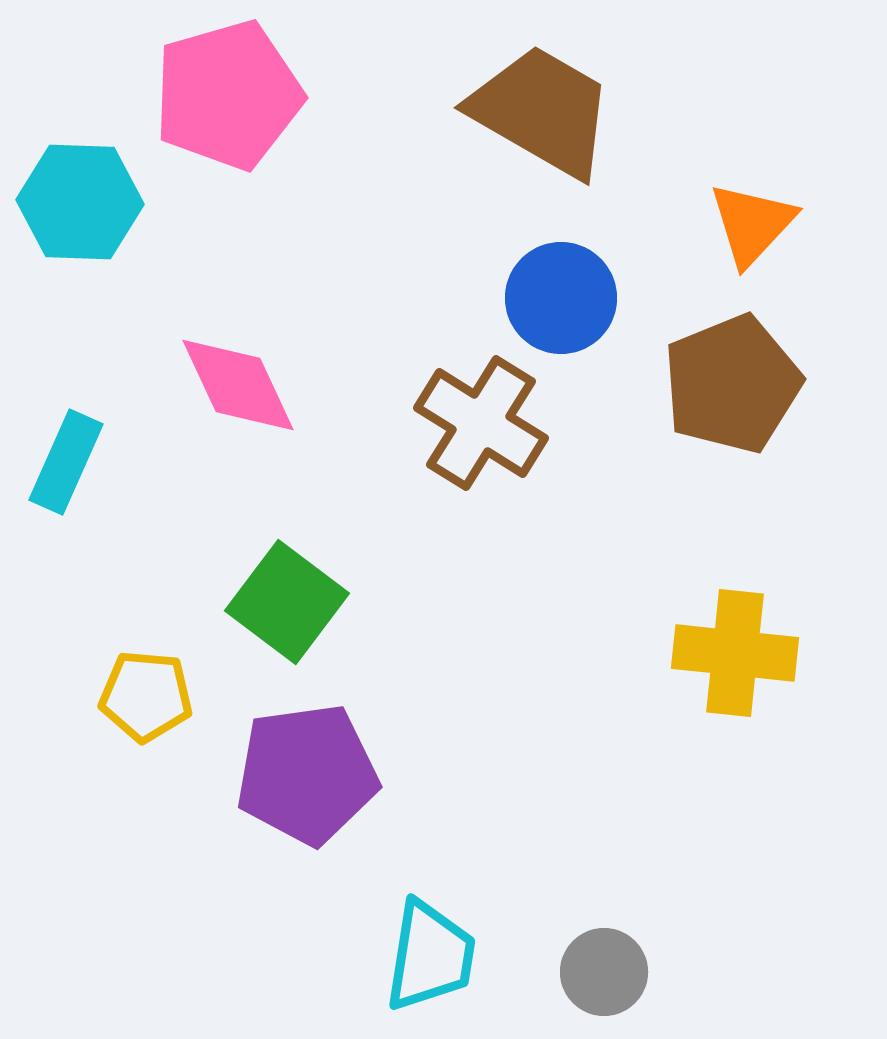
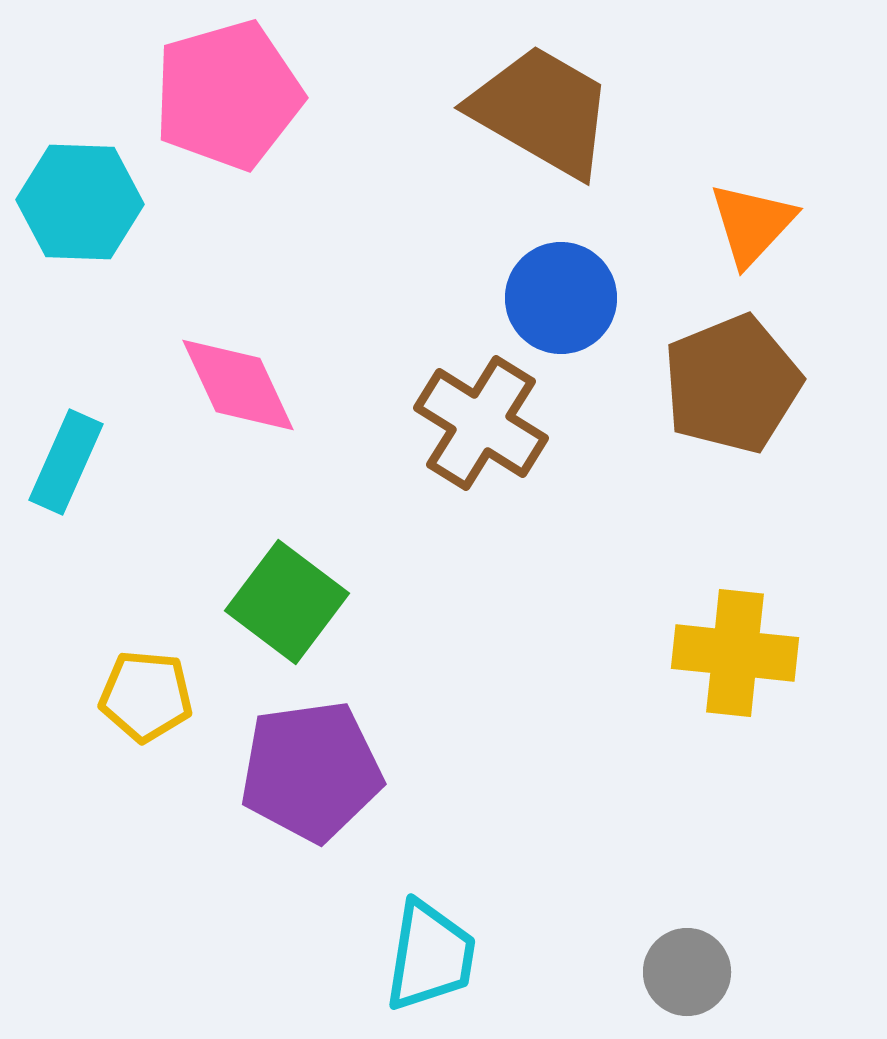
purple pentagon: moved 4 px right, 3 px up
gray circle: moved 83 px right
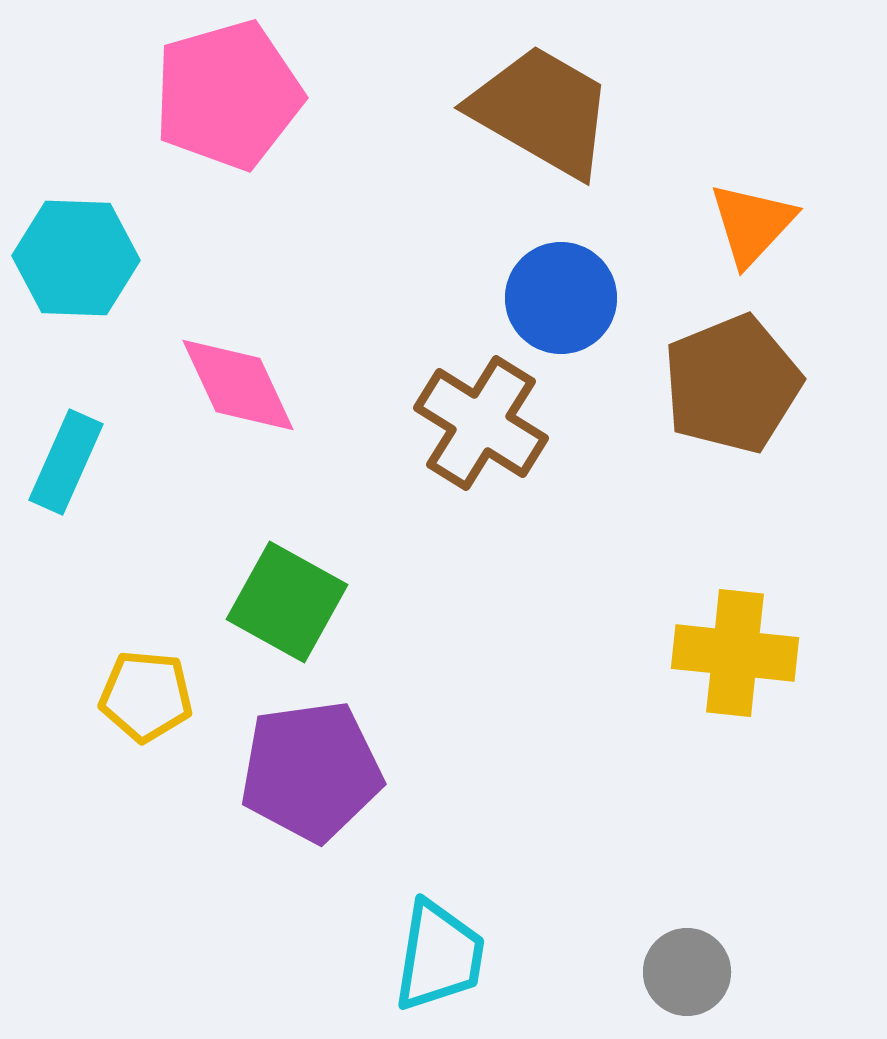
cyan hexagon: moved 4 px left, 56 px down
green square: rotated 8 degrees counterclockwise
cyan trapezoid: moved 9 px right
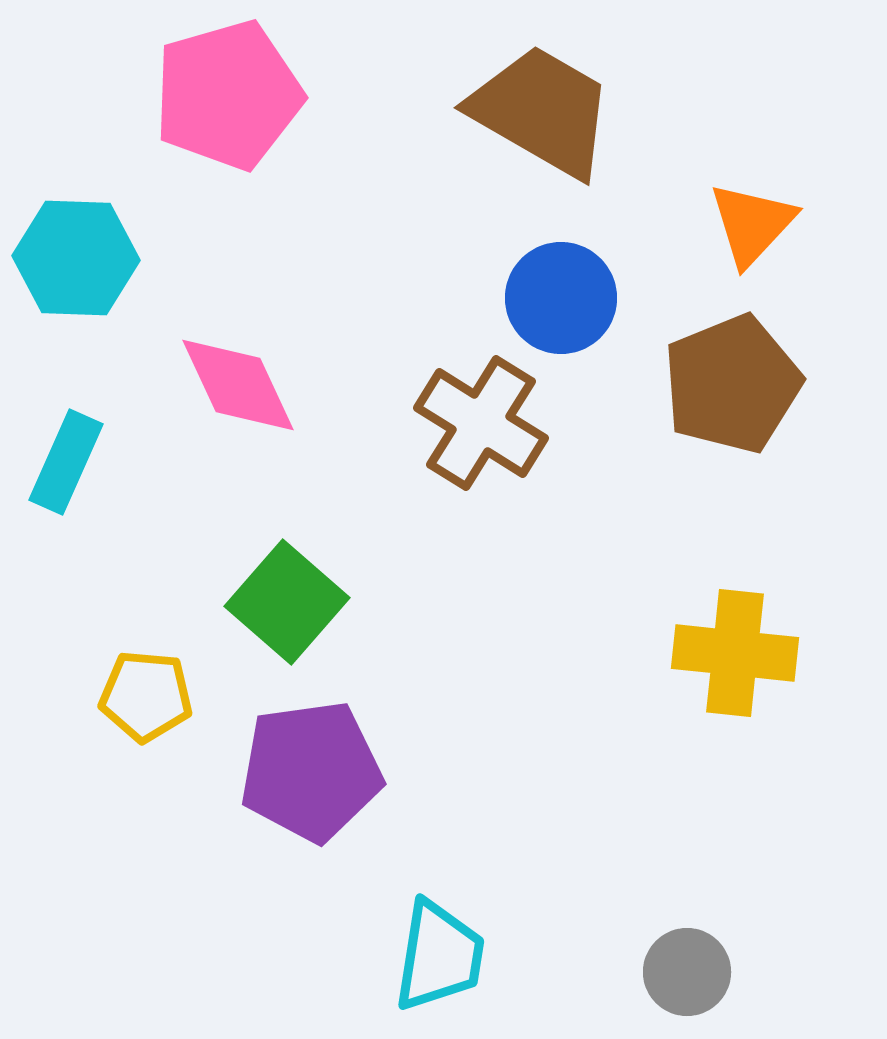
green square: rotated 12 degrees clockwise
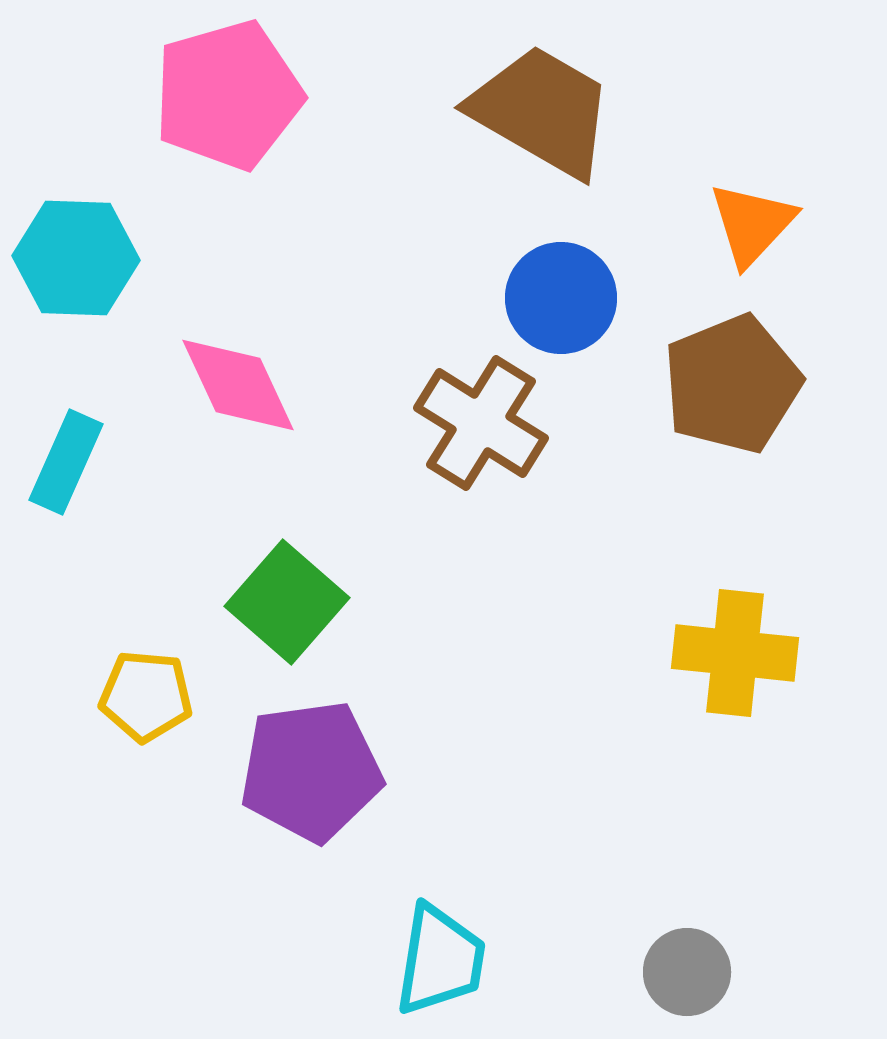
cyan trapezoid: moved 1 px right, 4 px down
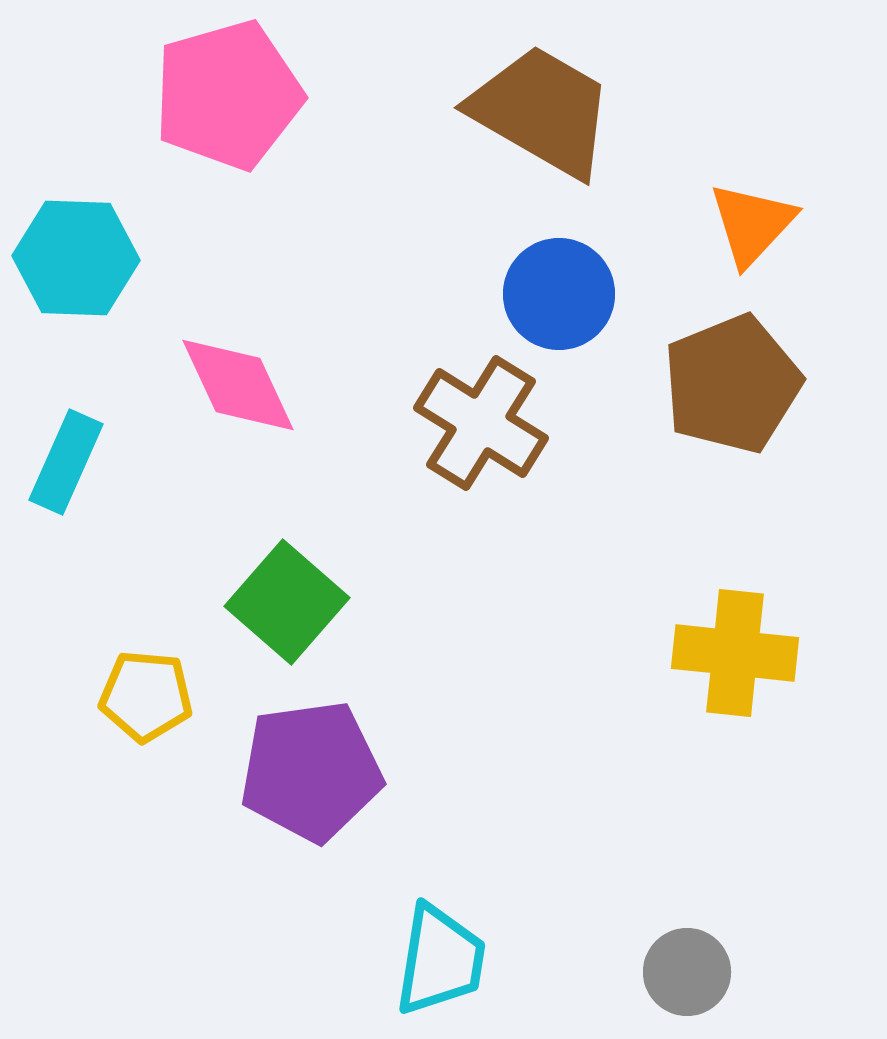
blue circle: moved 2 px left, 4 px up
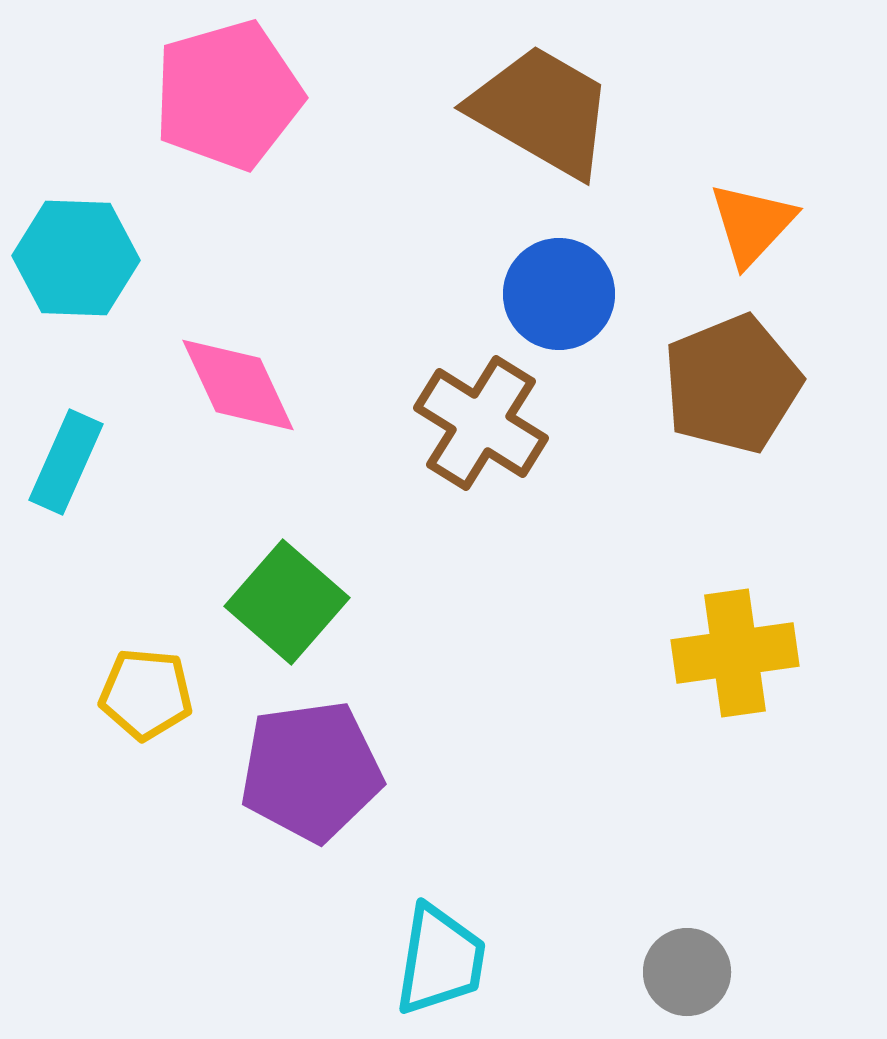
yellow cross: rotated 14 degrees counterclockwise
yellow pentagon: moved 2 px up
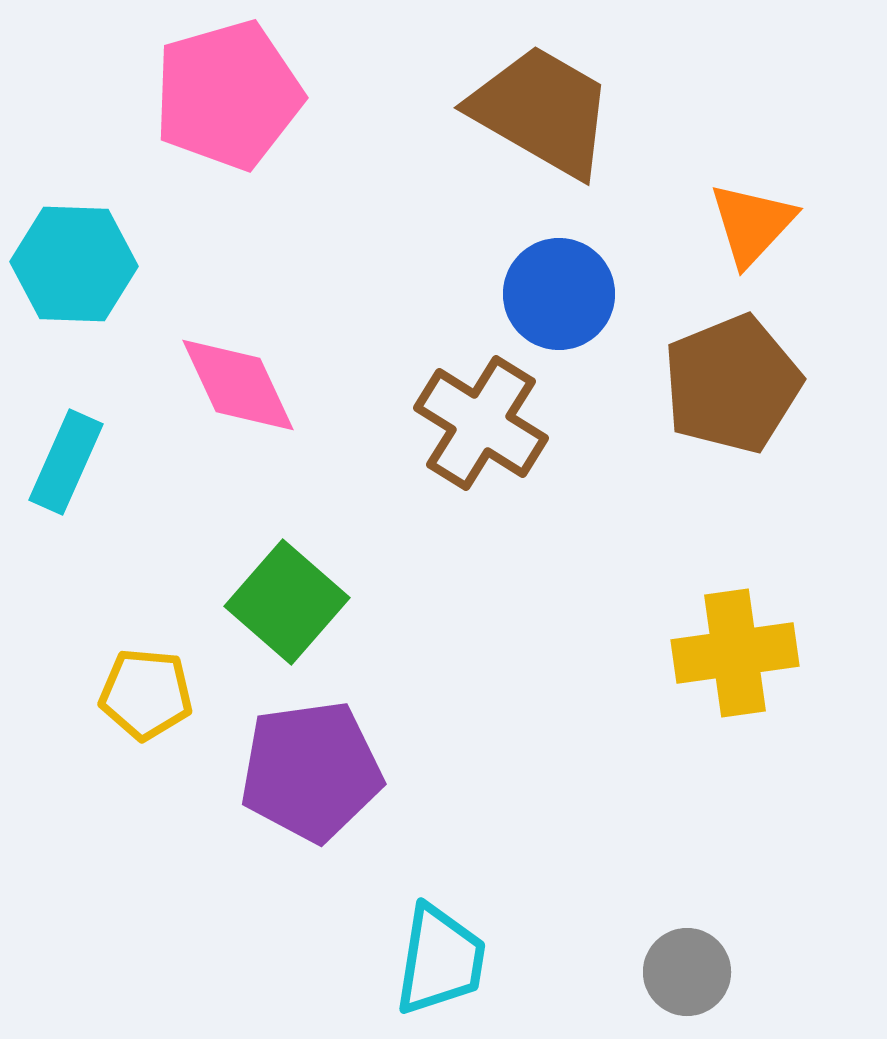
cyan hexagon: moved 2 px left, 6 px down
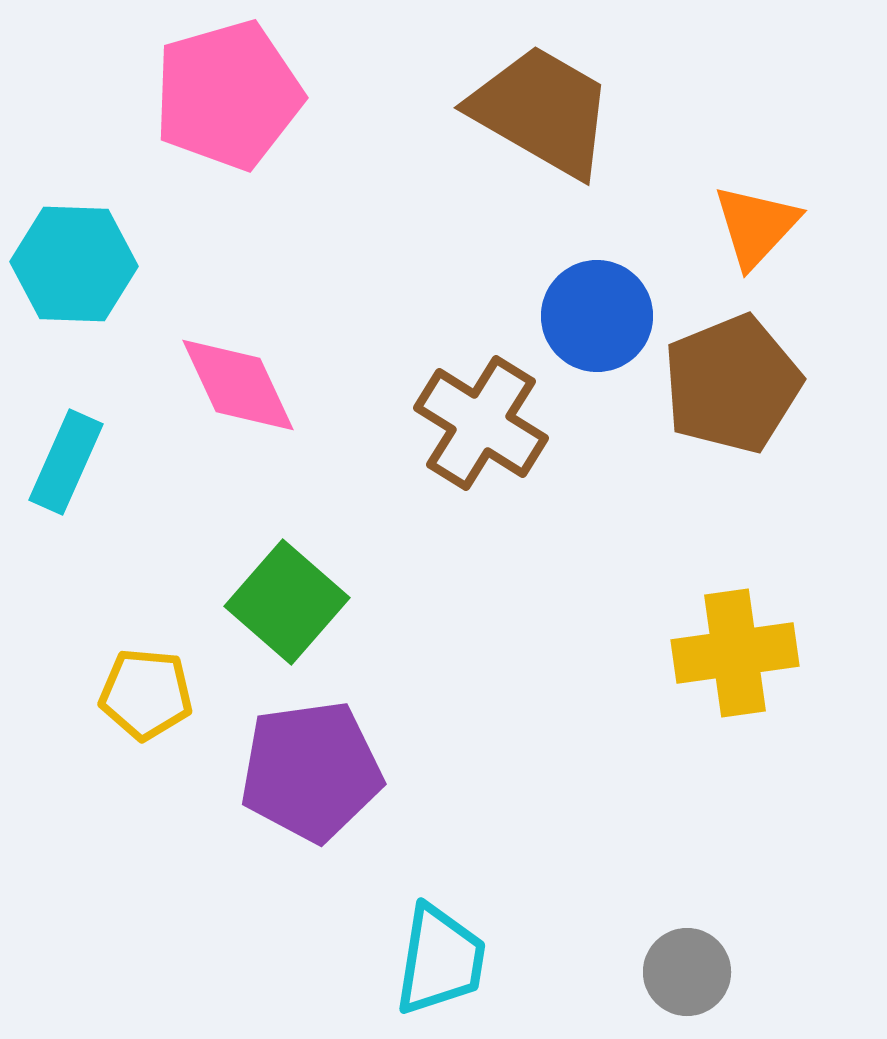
orange triangle: moved 4 px right, 2 px down
blue circle: moved 38 px right, 22 px down
